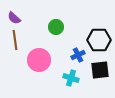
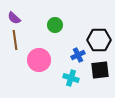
green circle: moved 1 px left, 2 px up
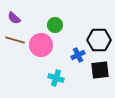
brown line: rotated 66 degrees counterclockwise
pink circle: moved 2 px right, 15 px up
cyan cross: moved 15 px left
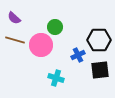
green circle: moved 2 px down
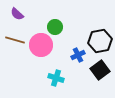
purple semicircle: moved 3 px right, 4 px up
black hexagon: moved 1 px right, 1 px down; rotated 10 degrees counterclockwise
black square: rotated 30 degrees counterclockwise
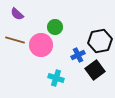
black square: moved 5 px left
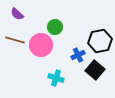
black square: rotated 12 degrees counterclockwise
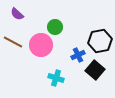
brown line: moved 2 px left, 2 px down; rotated 12 degrees clockwise
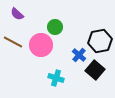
blue cross: moved 1 px right; rotated 24 degrees counterclockwise
